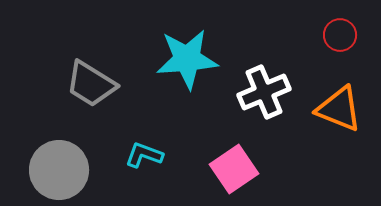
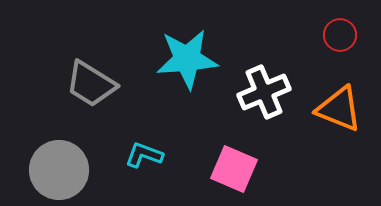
pink square: rotated 33 degrees counterclockwise
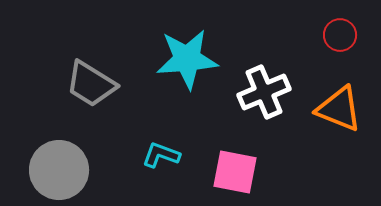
cyan L-shape: moved 17 px right
pink square: moved 1 px right, 3 px down; rotated 12 degrees counterclockwise
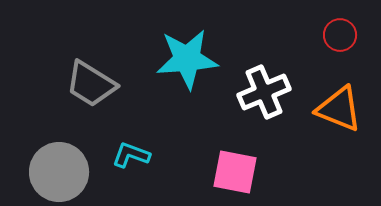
cyan L-shape: moved 30 px left
gray circle: moved 2 px down
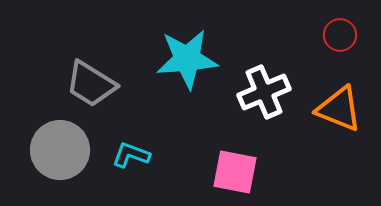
gray circle: moved 1 px right, 22 px up
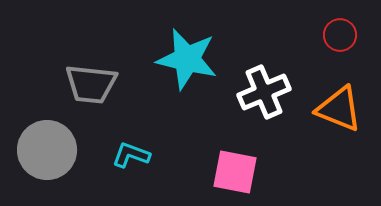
cyan star: rotated 18 degrees clockwise
gray trapezoid: rotated 26 degrees counterclockwise
gray circle: moved 13 px left
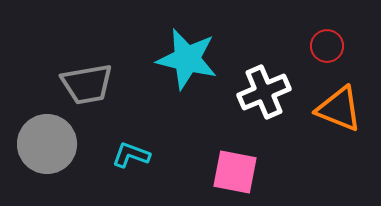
red circle: moved 13 px left, 11 px down
gray trapezoid: moved 4 px left; rotated 16 degrees counterclockwise
gray circle: moved 6 px up
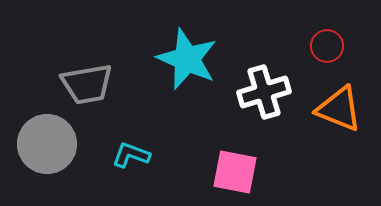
cyan star: rotated 10 degrees clockwise
white cross: rotated 6 degrees clockwise
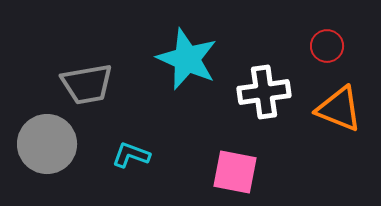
white cross: rotated 9 degrees clockwise
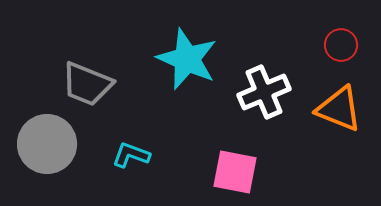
red circle: moved 14 px right, 1 px up
gray trapezoid: rotated 32 degrees clockwise
white cross: rotated 15 degrees counterclockwise
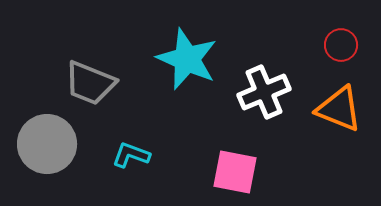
gray trapezoid: moved 3 px right, 1 px up
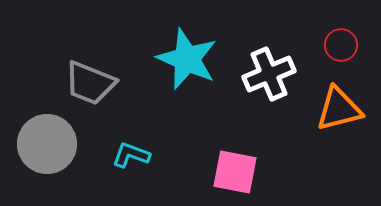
white cross: moved 5 px right, 18 px up
orange triangle: rotated 36 degrees counterclockwise
